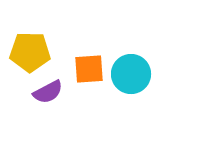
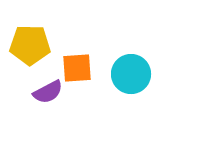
yellow pentagon: moved 7 px up
orange square: moved 12 px left, 1 px up
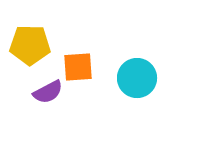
orange square: moved 1 px right, 1 px up
cyan circle: moved 6 px right, 4 px down
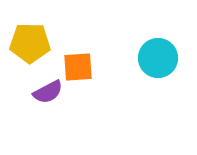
yellow pentagon: moved 2 px up
cyan circle: moved 21 px right, 20 px up
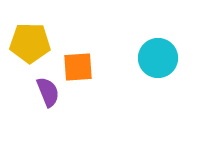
purple semicircle: rotated 84 degrees counterclockwise
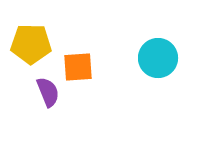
yellow pentagon: moved 1 px right, 1 px down
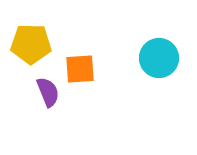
cyan circle: moved 1 px right
orange square: moved 2 px right, 2 px down
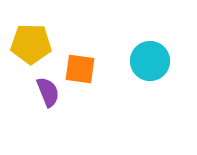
cyan circle: moved 9 px left, 3 px down
orange square: rotated 12 degrees clockwise
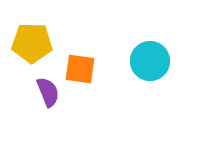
yellow pentagon: moved 1 px right, 1 px up
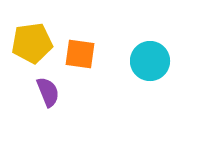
yellow pentagon: rotated 9 degrees counterclockwise
orange square: moved 15 px up
